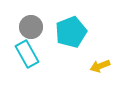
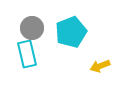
gray circle: moved 1 px right, 1 px down
cyan rectangle: rotated 16 degrees clockwise
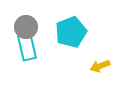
gray circle: moved 6 px left, 1 px up
cyan rectangle: moved 7 px up
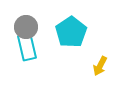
cyan pentagon: rotated 12 degrees counterclockwise
yellow arrow: rotated 42 degrees counterclockwise
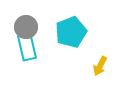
cyan pentagon: rotated 12 degrees clockwise
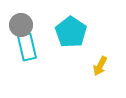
gray circle: moved 5 px left, 2 px up
cyan pentagon: rotated 16 degrees counterclockwise
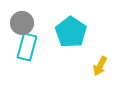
gray circle: moved 1 px right, 2 px up
cyan rectangle: rotated 28 degrees clockwise
